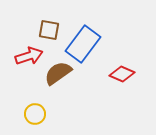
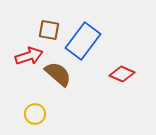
blue rectangle: moved 3 px up
brown semicircle: moved 1 px down; rotated 76 degrees clockwise
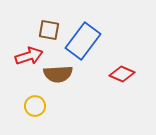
brown semicircle: rotated 136 degrees clockwise
yellow circle: moved 8 px up
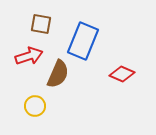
brown square: moved 8 px left, 6 px up
blue rectangle: rotated 15 degrees counterclockwise
brown semicircle: rotated 64 degrees counterclockwise
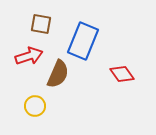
red diamond: rotated 30 degrees clockwise
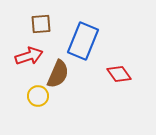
brown square: rotated 15 degrees counterclockwise
red diamond: moved 3 px left
yellow circle: moved 3 px right, 10 px up
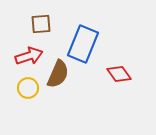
blue rectangle: moved 3 px down
yellow circle: moved 10 px left, 8 px up
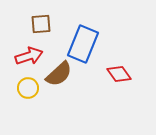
brown semicircle: moved 1 px right; rotated 24 degrees clockwise
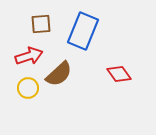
blue rectangle: moved 13 px up
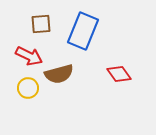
red arrow: rotated 44 degrees clockwise
brown semicircle: rotated 28 degrees clockwise
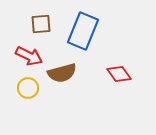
brown semicircle: moved 3 px right, 1 px up
